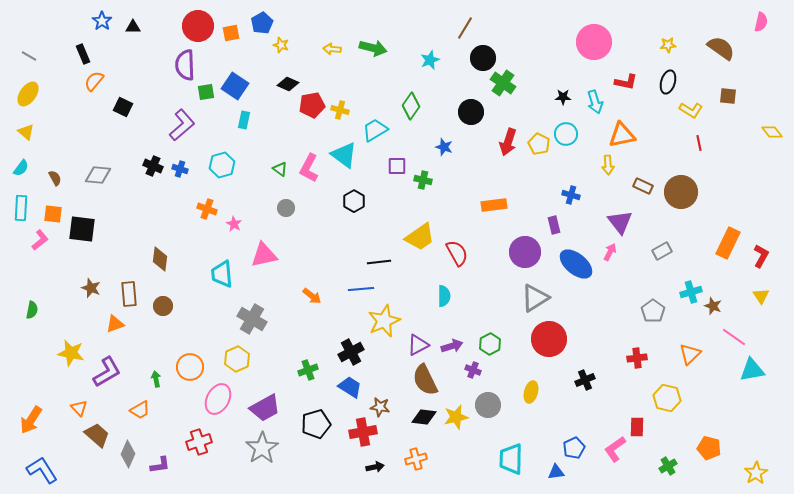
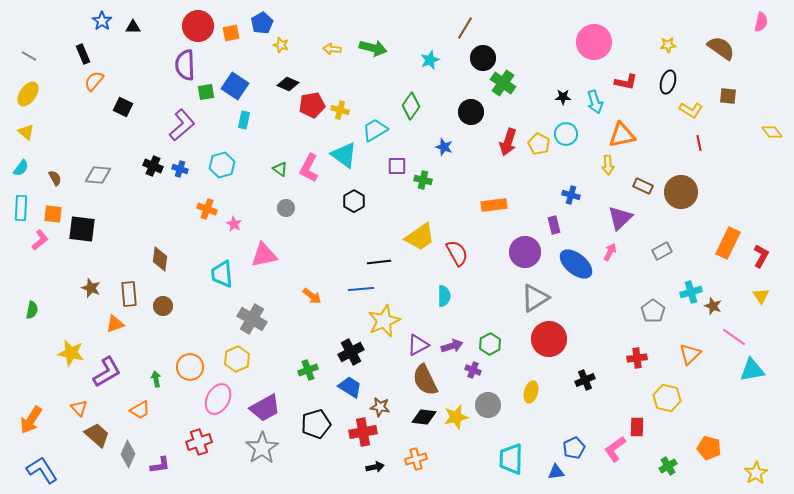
purple triangle at (620, 222): moved 4 px up; rotated 24 degrees clockwise
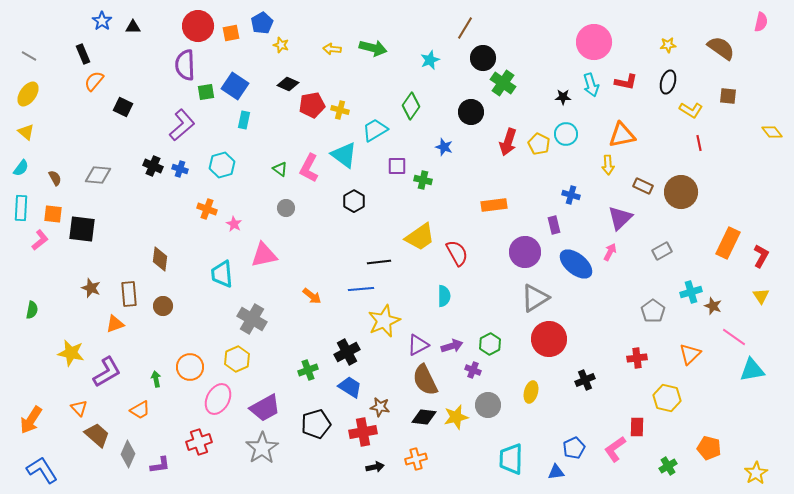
cyan arrow at (595, 102): moved 4 px left, 17 px up
black cross at (351, 352): moved 4 px left
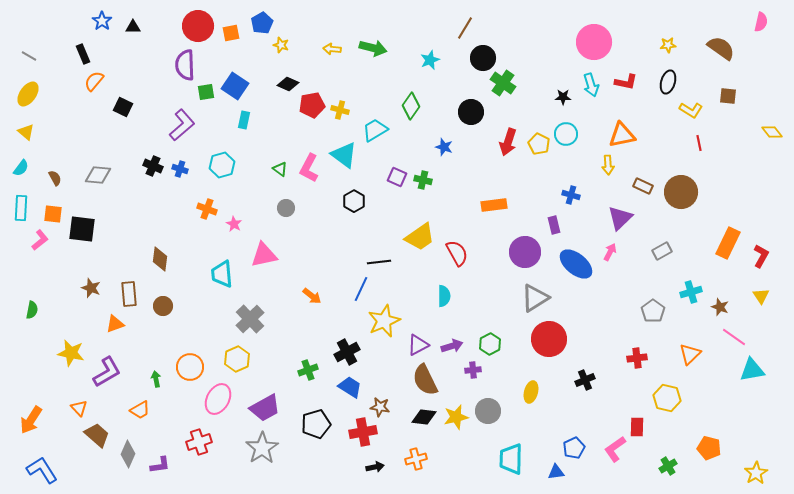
purple square at (397, 166): moved 11 px down; rotated 24 degrees clockwise
blue line at (361, 289): rotated 60 degrees counterclockwise
brown star at (713, 306): moved 7 px right, 1 px down
gray cross at (252, 319): moved 2 px left; rotated 16 degrees clockwise
purple cross at (473, 370): rotated 28 degrees counterclockwise
gray circle at (488, 405): moved 6 px down
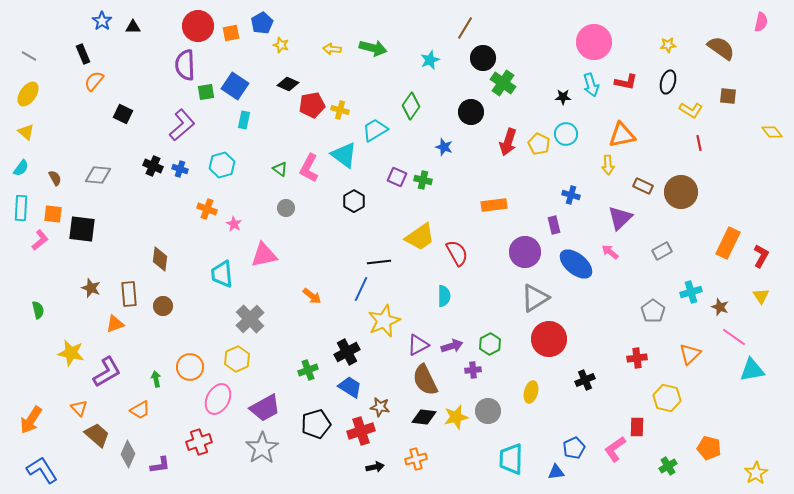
black square at (123, 107): moved 7 px down
pink arrow at (610, 252): rotated 78 degrees counterclockwise
green semicircle at (32, 310): moved 6 px right; rotated 24 degrees counterclockwise
red cross at (363, 432): moved 2 px left, 1 px up; rotated 8 degrees counterclockwise
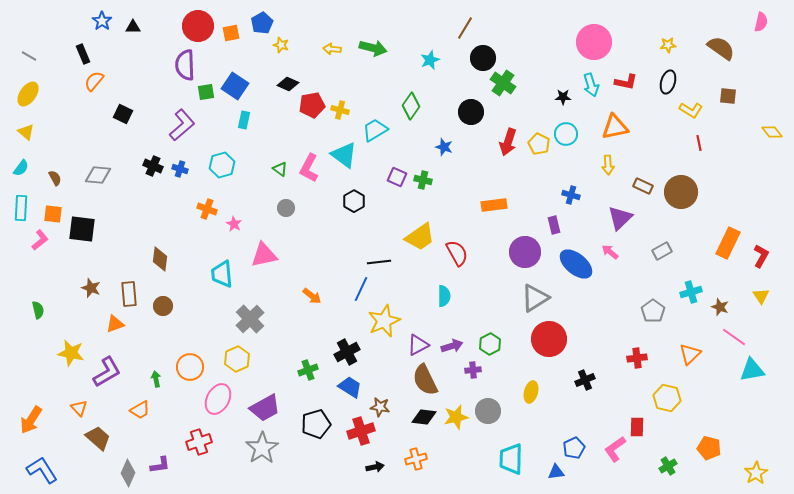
orange triangle at (622, 135): moved 7 px left, 8 px up
brown trapezoid at (97, 435): moved 1 px right, 3 px down
gray diamond at (128, 454): moved 19 px down
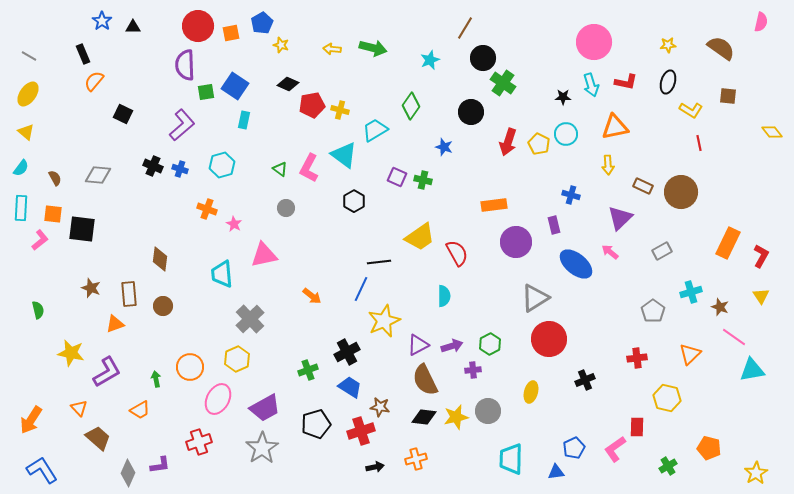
purple circle at (525, 252): moved 9 px left, 10 px up
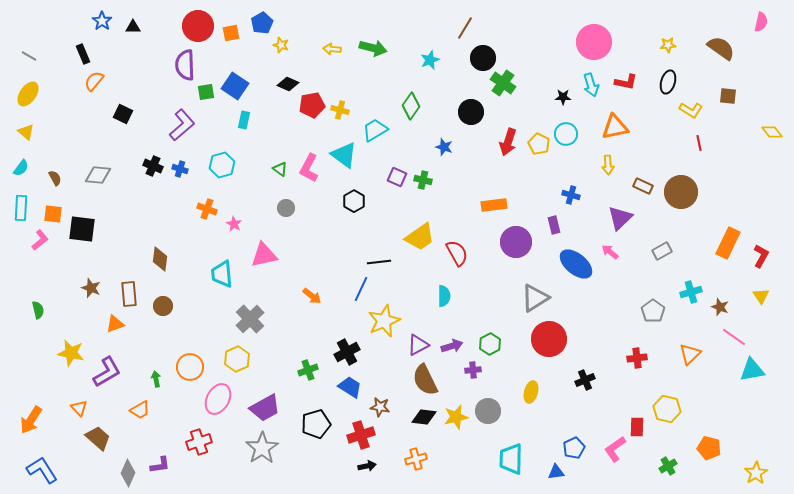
yellow hexagon at (667, 398): moved 11 px down
red cross at (361, 431): moved 4 px down
black arrow at (375, 467): moved 8 px left, 1 px up
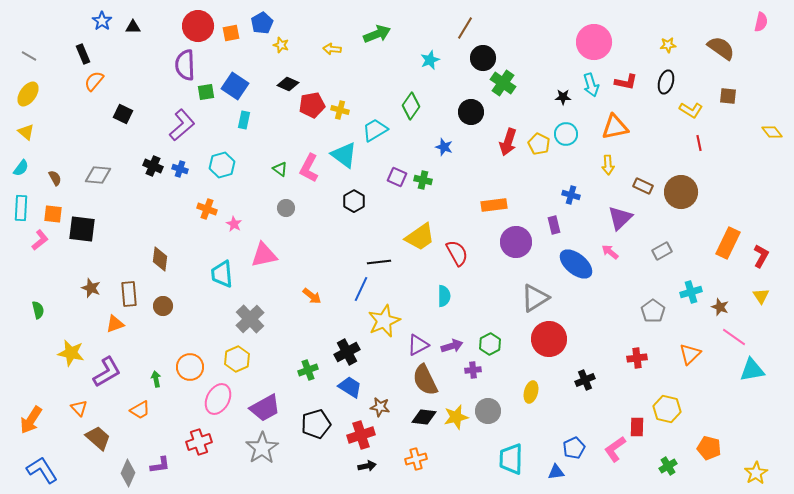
green arrow at (373, 48): moved 4 px right, 14 px up; rotated 36 degrees counterclockwise
black ellipse at (668, 82): moved 2 px left
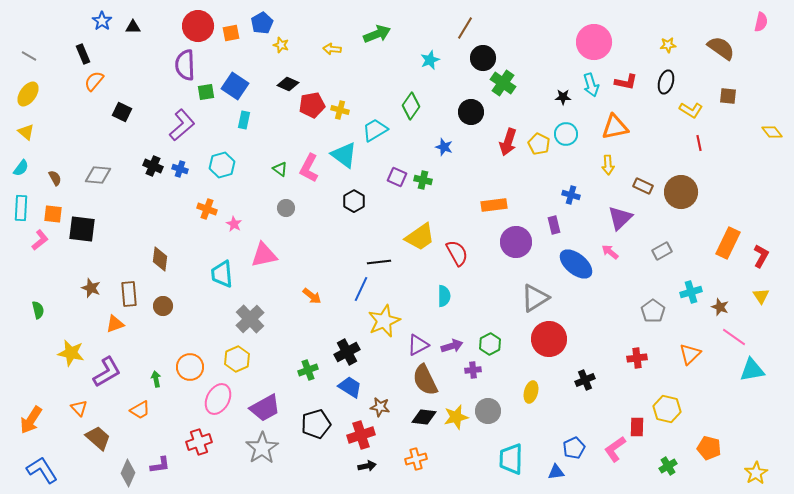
black square at (123, 114): moved 1 px left, 2 px up
